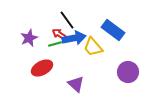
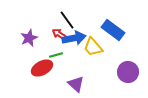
green line: moved 1 px right, 11 px down
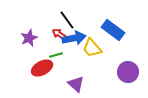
yellow trapezoid: moved 1 px left, 1 px down
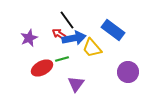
green line: moved 6 px right, 4 px down
purple triangle: rotated 24 degrees clockwise
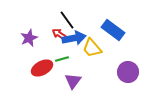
purple triangle: moved 3 px left, 3 px up
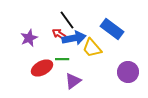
blue rectangle: moved 1 px left, 1 px up
green line: rotated 16 degrees clockwise
purple triangle: rotated 18 degrees clockwise
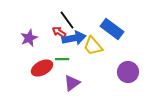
red arrow: moved 2 px up
yellow trapezoid: moved 1 px right, 2 px up
purple triangle: moved 1 px left, 2 px down
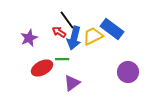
blue arrow: rotated 115 degrees clockwise
yellow trapezoid: moved 10 px up; rotated 105 degrees clockwise
